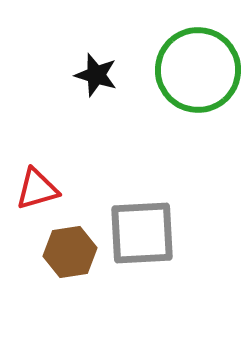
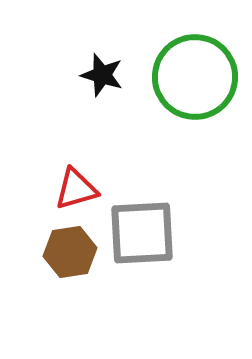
green circle: moved 3 px left, 7 px down
black star: moved 6 px right
red triangle: moved 39 px right
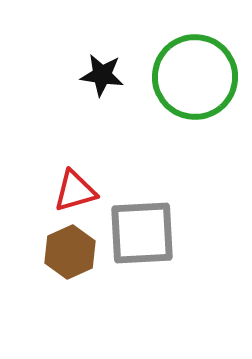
black star: rotated 9 degrees counterclockwise
red triangle: moved 1 px left, 2 px down
brown hexagon: rotated 15 degrees counterclockwise
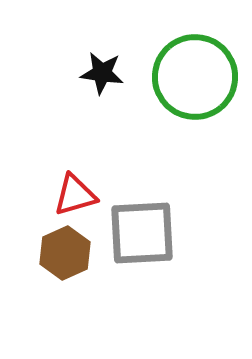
black star: moved 2 px up
red triangle: moved 4 px down
brown hexagon: moved 5 px left, 1 px down
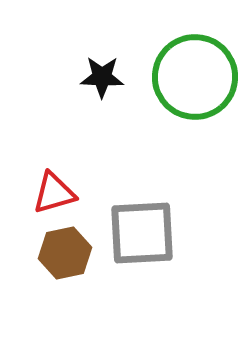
black star: moved 4 px down; rotated 6 degrees counterclockwise
red triangle: moved 21 px left, 2 px up
brown hexagon: rotated 12 degrees clockwise
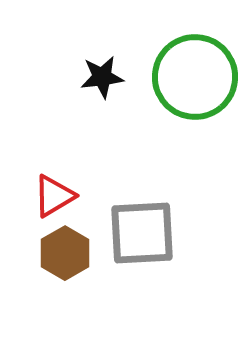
black star: rotated 9 degrees counterclockwise
red triangle: moved 3 px down; rotated 15 degrees counterclockwise
brown hexagon: rotated 18 degrees counterclockwise
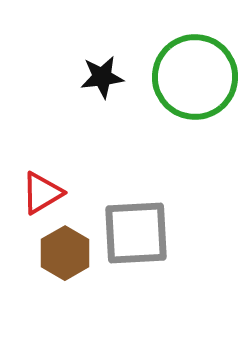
red triangle: moved 12 px left, 3 px up
gray square: moved 6 px left
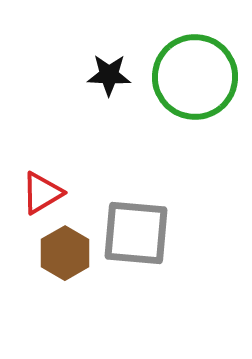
black star: moved 7 px right, 2 px up; rotated 9 degrees clockwise
gray square: rotated 8 degrees clockwise
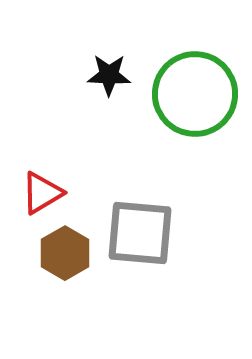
green circle: moved 17 px down
gray square: moved 4 px right
